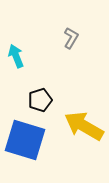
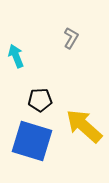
black pentagon: rotated 15 degrees clockwise
yellow arrow: rotated 12 degrees clockwise
blue square: moved 7 px right, 1 px down
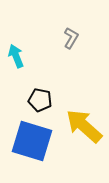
black pentagon: rotated 15 degrees clockwise
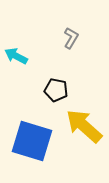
cyan arrow: rotated 40 degrees counterclockwise
black pentagon: moved 16 px right, 10 px up
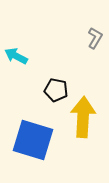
gray L-shape: moved 24 px right
yellow arrow: moved 1 px left, 9 px up; rotated 51 degrees clockwise
blue square: moved 1 px right, 1 px up
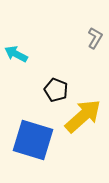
cyan arrow: moved 2 px up
black pentagon: rotated 10 degrees clockwise
yellow arrow: moved 1 px up; rotated 45 degrees clockwise
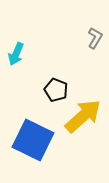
cyan arrow: rotated 95 degrees counterclockwise
blue square: rotated 9 degrees clockwise
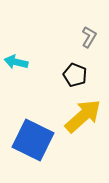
gray L-shape: moved 6 px left, 1 px up
cyan arrow: moved 8 px down; rotated 80 degrees clockwise
black pentagon: moved 19 px right, 15 px up
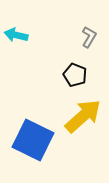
cyan arrow: moved 27 px up
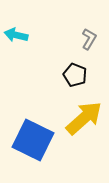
gray L-shape: moved 2 px down
yellow arrow: moved 1 px right, 2 px down
